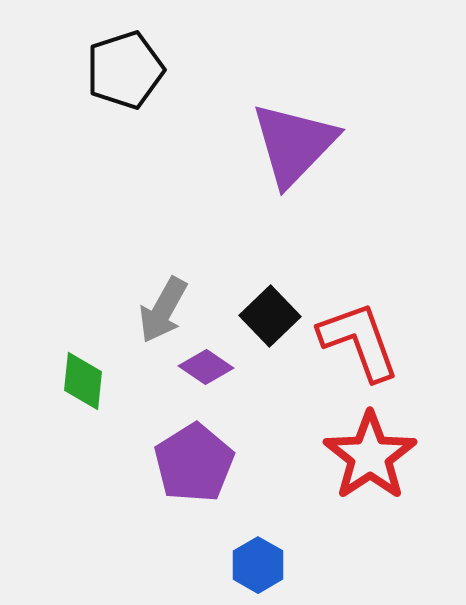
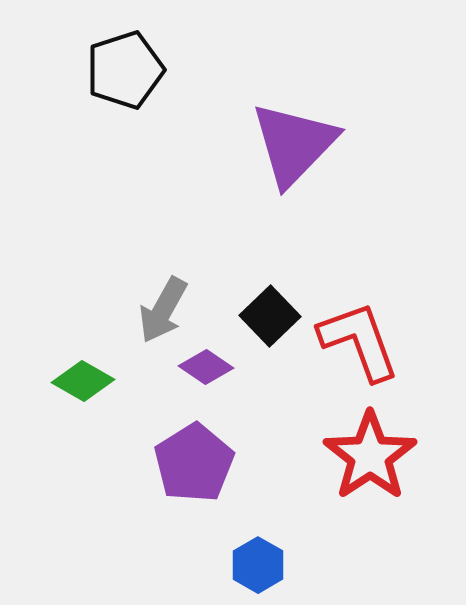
green diamond: rotated 66 degrees counterclockwise
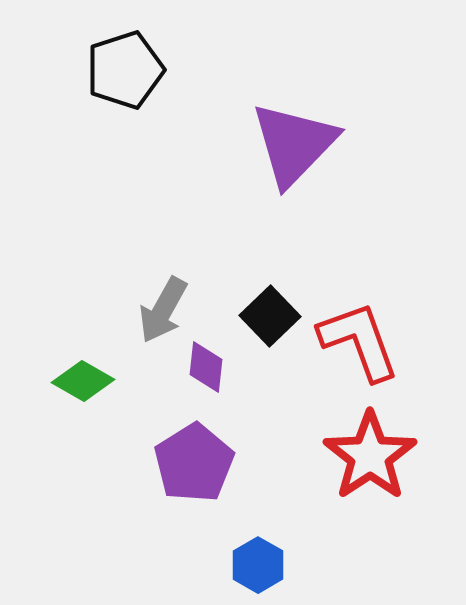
purple diamond: rotated 62 degrees clockwise
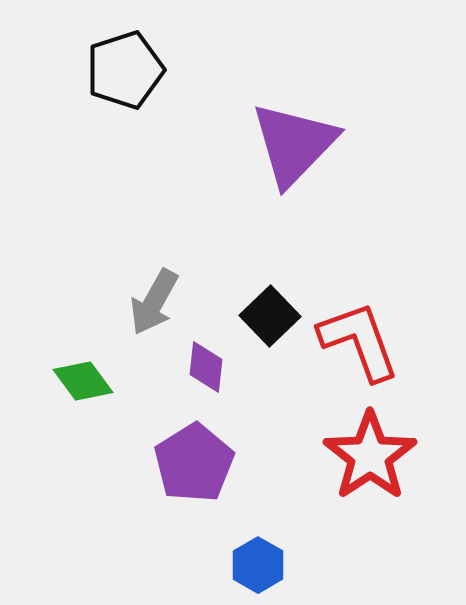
gray arrow: moved 9 px left, 8 px up
green diamond: rotated 24 degrees clockwise
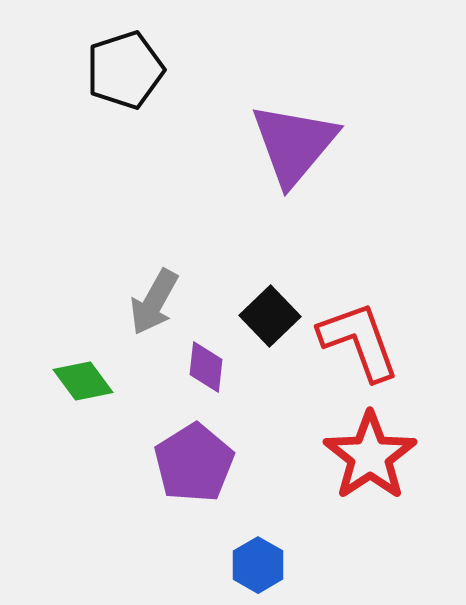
purple triangle: rotated 4 degrees counterclockwise
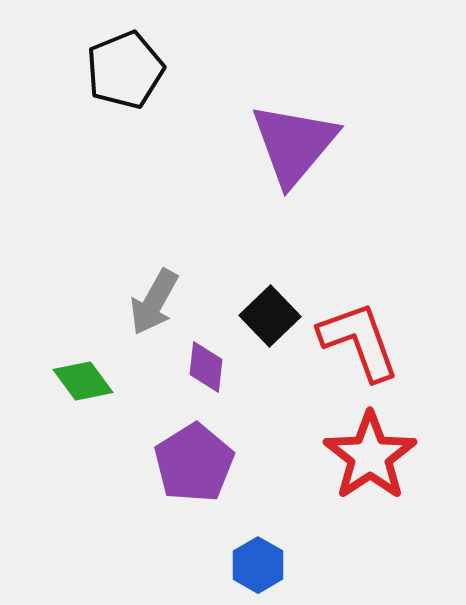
black pentagon: rotated 4 degrees counterclockwise
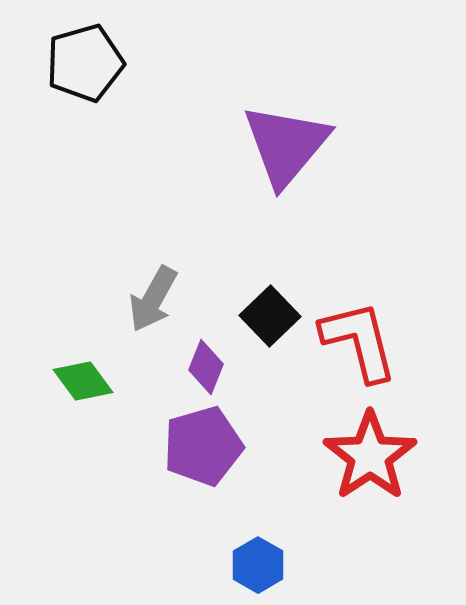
black pentagon: moved 40 px left, 7 px up; rotated 6 degrees clockwise
purple triangle: moved 8 px left, 1 px down
gray arrow: moved 1 px left, 3 px up
red L-shape: rotated 6 degrees clockwise
purple diamond: rotated 16 degrees clockwise
purple pentagon: moved 9 px right, 17 px up; rotated 16 degrees clockwise
